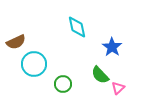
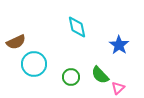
blue star: moved 7 px right, 2 px up
green circle: moved 8 px right, 7 px up
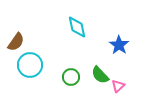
brown semicircle: rotated 30 degrees counterclockwise
cyan circle: moved 4 px left, 1 px down
pink triangle: moved 2 px up
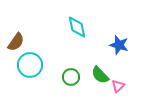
blue star: rotated 18 degrees counterclockwise
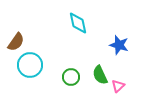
cyan diamond: moved 1 px right, 4 px up
green semicircle: rotated 18 degrees clockwise
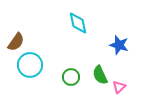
pink triangle: moved 1 px right, 1 px down
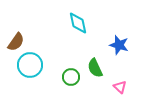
green semicircle: moved 5 px left, 7 px up
pink triangle: moved 1 px right; rotated 32 degrees counterclockwise
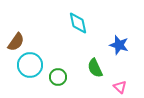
green circle: moved 13 px left
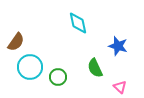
blue star: moved 1 px left, 1 px down
cyan circle: moved 2 px down
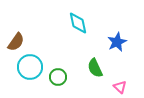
blue star: moved 1 px left, 4 px up; rotated 30 degrees clockwise
